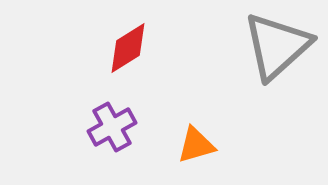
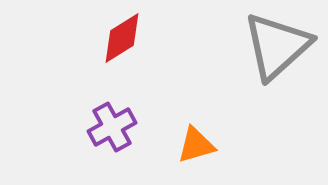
red diamond: moved 6 px left, 10 px up
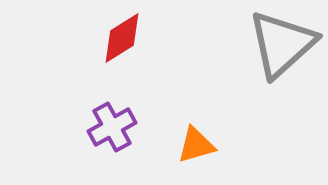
gray triangle: moved 5 px right, 2 px up
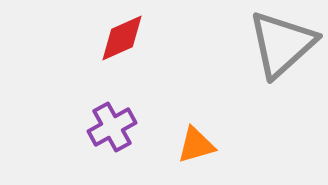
red diamond: rotated 8 degrees clockwise
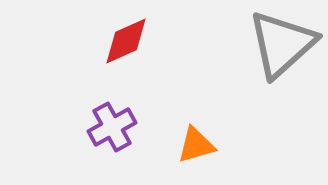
red diamond: moved 4 px right, 3 px down
